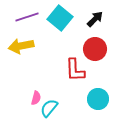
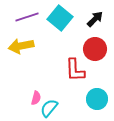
cyan circle: moved 1 px left
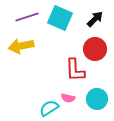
cyan square: rotated 15 degrees counterclockwise
pink semicircle: moved 32 px right; rotated 88 degrees clockwise
cyan semicircle: rotated 18 degrees clockwise
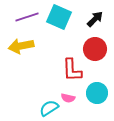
cyan square: moved 1 px left, 1 px up
red L-shape: moved 3 px left
cyan circle: moved 6 px up
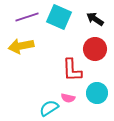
black arrow: rotated 102 degrees counterclockwise
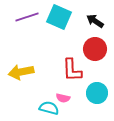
black arrow: moved 2 px down
yellow arrow: moved 26 px down
pink semicircle: moved 5 px left
cyan semicircle: rotated 48 degrees clockwise
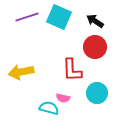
red circle: moved 2 px up
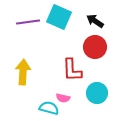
purple line: moved 1 px right, 5 px down; rotated 10 degrees clockwise
yellow arrow: moved 2 px right; rotated 105 degrees clockwise
